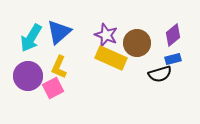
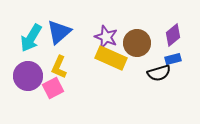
purple star: moved 2 px down
black semicircle: moved 1 px left, 1 px up
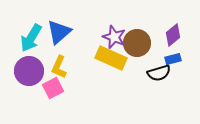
purple star: moved 8 px right
purple circle: moved 1 px right, 5 px up
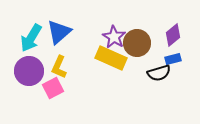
purple star: rotated 10 degrees clockwise
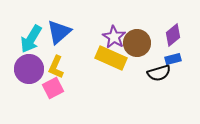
cyan arrow: moved 1 px down
yellow L-shape: moved 3 px left
purple circle: moved 2 px up
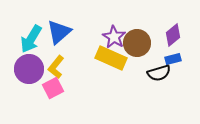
yellow L-shape: rotated 15 degrees clockwise
